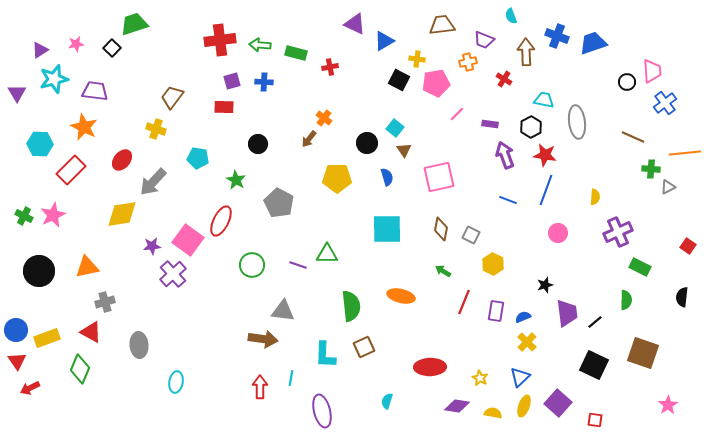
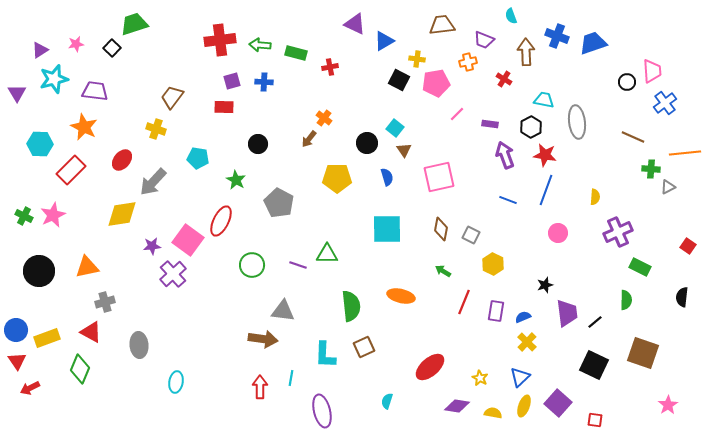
red ellipse at (430, 367): rotated 40 degrees counterclockwise
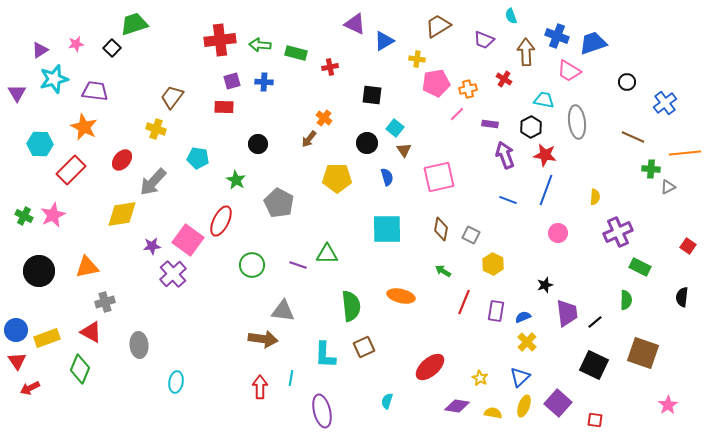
brown trapezoid at (442, 25): moved 4 px left, 1 px down; rotated 24 degrees counterclockwise
orange cross at (468, 62): moved 27 px down
pink trapezoid at (652, 71): moved 83 px left; rotated 125 degrees clockwise
black square at (399, 80): moved 27 px left, 15 px down; rotated 20 degrees counterclockwise
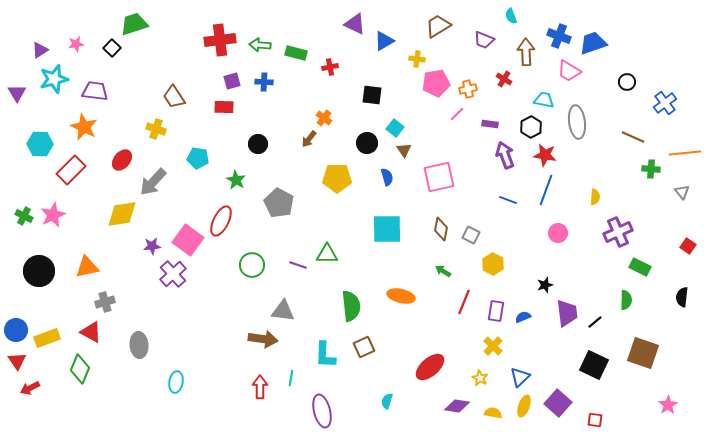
blue cross at (557, 36): moved 2 px right
brown trapezoid at (172, 97): moved 2 px right; rotated 70 degrees counterclockwise
gray triangle at (668, 187): moved 14 px right, 5 px down; rotated 42 degrees counterclockwise
yellow cross at (527, 342): moved 34 px left, 4 px down
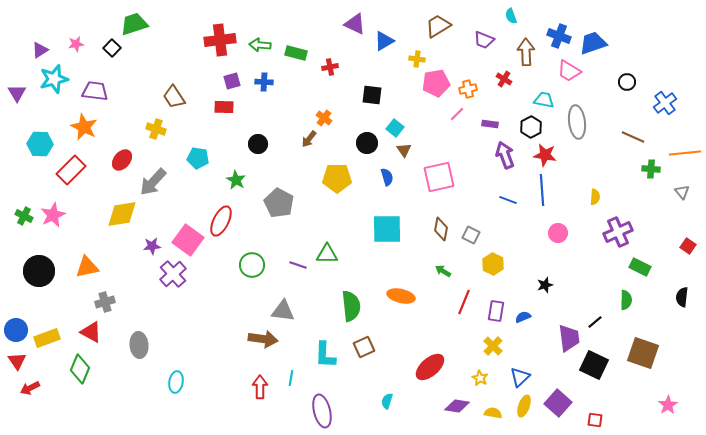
blue line at (546, 190): moved 4 px left; rotated 24 degrees counterclockwise
purple trapezoid at (567, 313): moved 2 px right, 25 px down
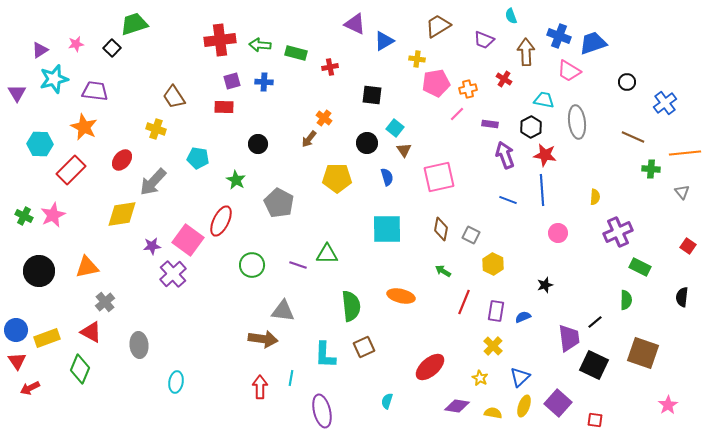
gray cross at (105, 302): rotated 24 degrees counterclockwise
